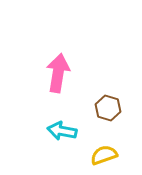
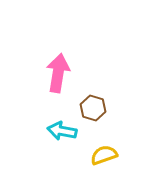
brown hexagon: moved 15 px left
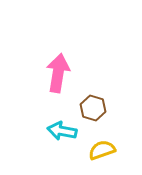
yellow semicircle: moved 2 px left, 5 px up
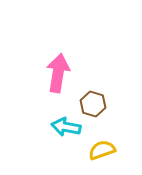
brown hexagon: moved 4 px up
cyan arrow: moved 4 px right, 4 px up
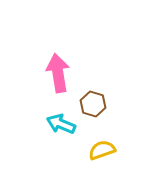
pink arrow: rotated 18 degrees counterclockwise
cyan arrow: moved 5 px left, 3 px up; rotated 12 degrees clockwise
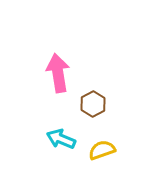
brown hexagon: rotated 15 degrees clockwise
cyan arrow: moved 15 px down
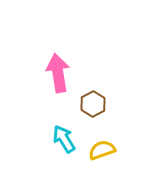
cyan arrow: moved 3 px right; rotated 36 degrees clockwise
